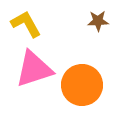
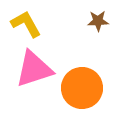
orange circle: moved 3 px down
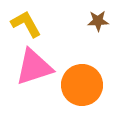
pink triangle: moved 2 px up
orange circle: moved 3 px up
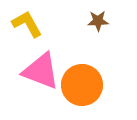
yellow L-shape: moved 1 px right
pink triangle: moved 7 px right, 4 px down; rotated 39 degrees clockwise
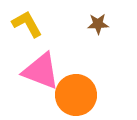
brown star: moved 3 px down
orange circle: moved 6 px left, 10 px down
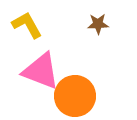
yellow L-shape: moved 1 px down
orange circle: moved 1 px left, 1 px down
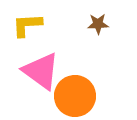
yellow L-shape: rotated 64 degrees counterclockwise
pink triangle: rotated 15 degrees clockwise
